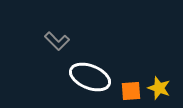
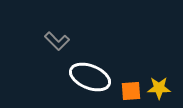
yellow star: rotated 20 degrees counterclockwise
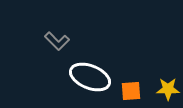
yellow star: moved 9 px right, 1 px down
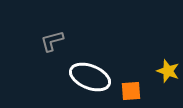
gray L-shape: moved 5 px left; rotated 120 degrees clockwise
yellow star: moved 18 px up; rotated 20 degrees clockwise
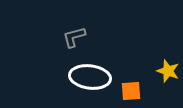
gray L-shape: moved 22 px right, 4 px up
white ellipse: rotated 15 degrees counterclockwise
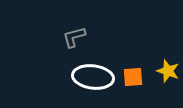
white ellipse: moved 3 px right
orange square: moved 2 px right, 14 px up
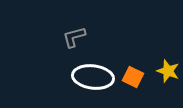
orange square: rotated 30 degrees clockwise
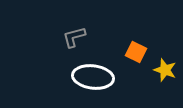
yellow star: moved 3 px left, 1 px up
orange square: moved 3 px right, 25 px up
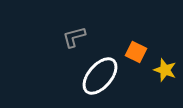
white ellipse: moved 7 px right, 1 px up; rotated 57 degrees counterclockwise
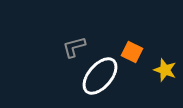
gray L-shape: moved 10 px down
orange square: moved 4 px left
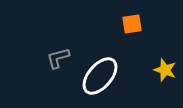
gray L-shape: moved 16 px left, 11 px down
orange square: moved 28 px up; rotated 35 degrees counterclockwise
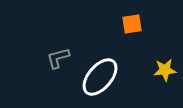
yellow star: rotated 25 degrees counterclockwise
white ellipse: moved 1 px down
